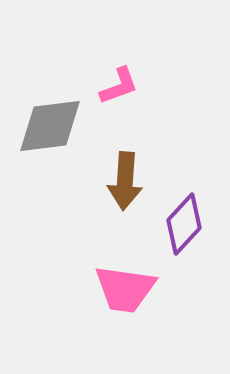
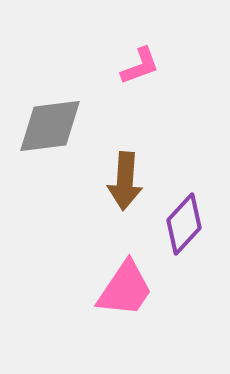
pink L-shape: moved 21 px right, 20 px up
pink trapezoid: rotated 64 degrees counterclockwise
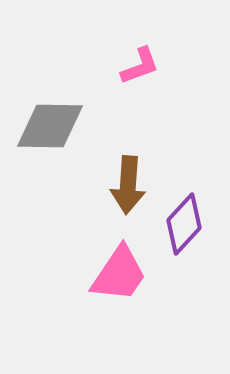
gray diamond: rotated 8 degrees clockwise
brown arrow: moved 3 px right, 4 px down
pink trapezoid: moved 6 px left, 15 px up
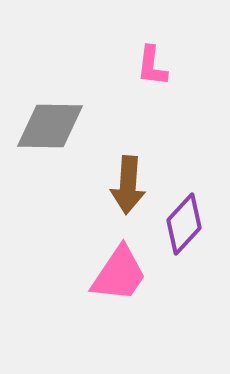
pink L-shape: moved 12 px right; rotated 117 degrees clockwise
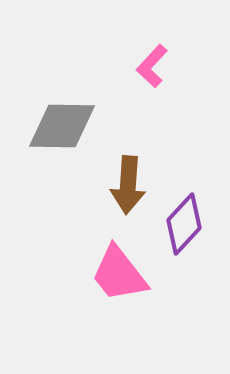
pink L-shape: rotated 36 degrees clockwise
gray diamond: moved 12 px right
pink trapezoid: rotated 108 degrees clockwise
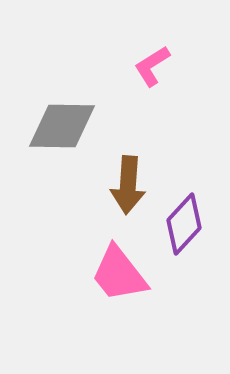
pink L-shape: rotated 15 degrees clockwise
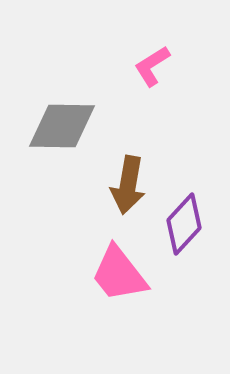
brown arrow: rotated 6 degrees clockwise
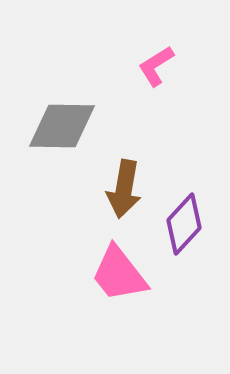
pink L-shape: moved 4 px right
brown arrow: moved 4 px left, 4 px down
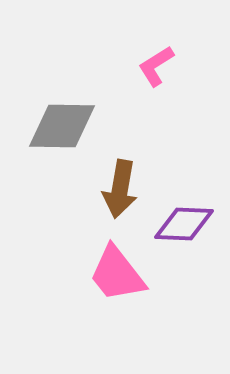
brown arrow: moved 4 px left
purple diamond: rotated 50 degrees clockwise
pink trapezoid: moved 2 px left
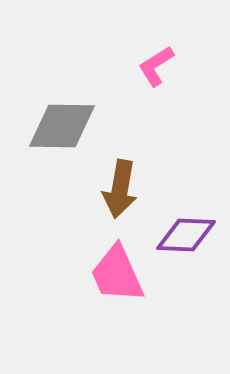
purple diamond: moved 2 px right, 11 px down
pink trapezoid: rotated 14 degrees clockwise
